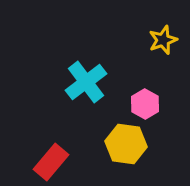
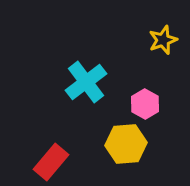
yellow hexagon: rotated 12 degrees counterclockwise
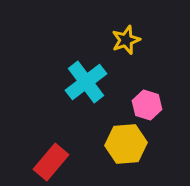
yellow star: moved 37 px left
pink hexagon: moved 2 px right, 1 px down; rotated 12 degrees counterclockwise
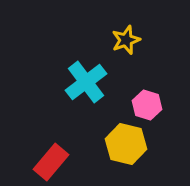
yellow hexagon: rotated 18 degrees clockwise
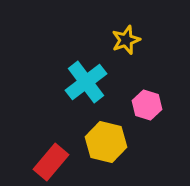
yellow hexagon: moved 20 px left, 2 px up
